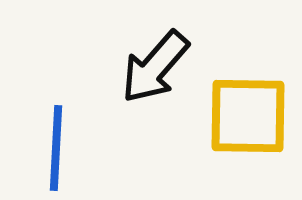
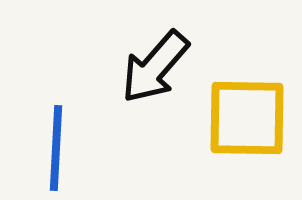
yellow square: moved 1 px left, 2 px down
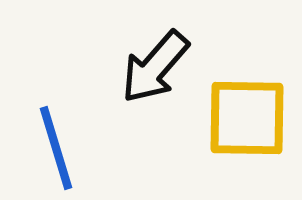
blue line: rotated 20 degrees counterclockwise
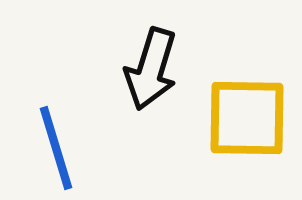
black arrow: moved 4 px left, 2 px down; rotated 24 degrees counterclockwise
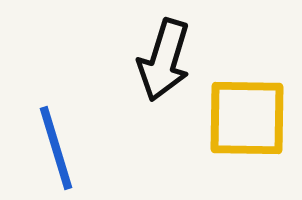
black arrow: moved 13 px right, 9 px up
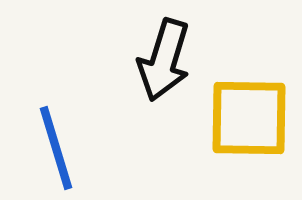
yellow square: moved 2 px right
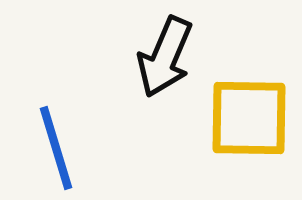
black arrow: moved 1 px right, 3 px up; rotated 6 degrees clockwise
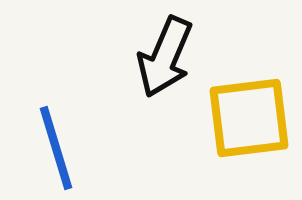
yellow square: rotated 8 degrees counterclockwise
